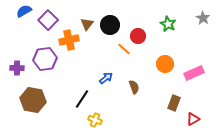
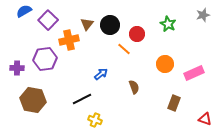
gray star: moved 3 px up; rotated 24 degrees clockwise
red circle: moved 1 px left, 2 px up
blue arrow: moved 5 px left, 4 px up
black line: rotated 30 degrees clockwise
red triangle: moved 12 px right; rotated 48 degrees clockwise
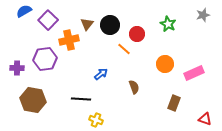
black line: moved 1 px left; rotated 30 degrees clockwise
yellow cross: moved 1 px right
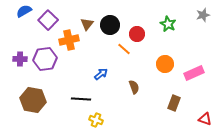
purple cross: moved 3 px right, 9 px up
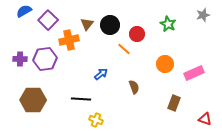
brown hexagon: rotated 10 degrees counterclockwise
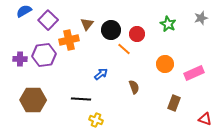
gray star: moved 2 px left, 3 px down
black circle: moved 1 px right, 5 px down
purple hexagon: moved 1 px left, 4 px up
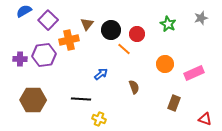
yellow cross: moved 3 px right, 1 px up
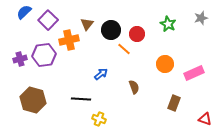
blue semicircle: moved 1 px down; rotated 14 degrees counterclockwise
purple cross: rotated 16 degrees counterclockwise
brown hexagon: rotated 15 degrees clockwise
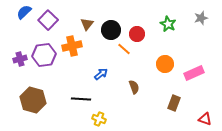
orange cross: moved 3 px right, 6 px down
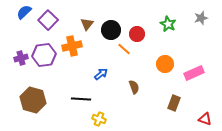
purple cross: moved 1 px right, 1 px up
